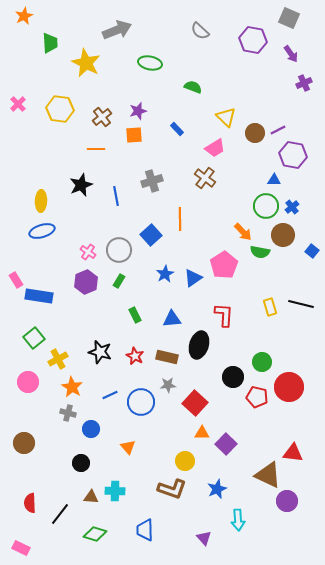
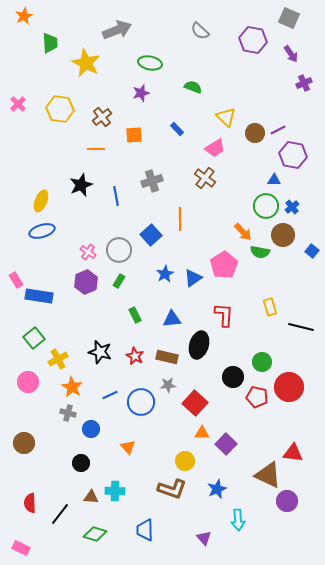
purple star at (138, 111): moved 3 px right, 18 px up
yellow ellipse at (41, 201): rotated 20 degrees clockwise
black line at (301, 304): moved 23 px down
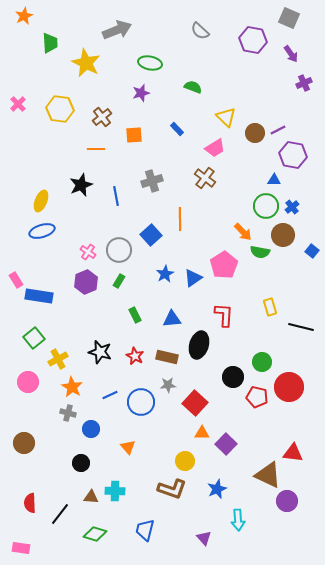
blue trapezoid at (145, 530): rotated 15 degrees clockwise
pink rectangle at (21, 548): rotated 18 degrees counterclockwise
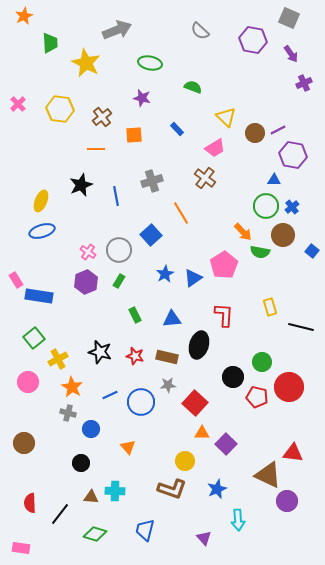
purple star at (141, 93): moved 1 px right, 5 px down; rotated 30 degrees clockwise
orange line at (180, 219): moved 1 px right, 6 px up; rotated 30 degrees counterclockwise
red star at (135, 356): rotated 12 degrees counterclockwise
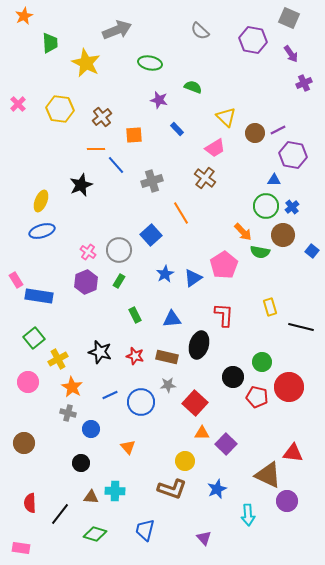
purple star at (142, 98): moved 17 px right, 2 px down
blue line at (116, 196): moved 31 px up; rotated 30 degrees counterclockwise
cyan arrow at (238, 520): moved 10 px right, 5 px up
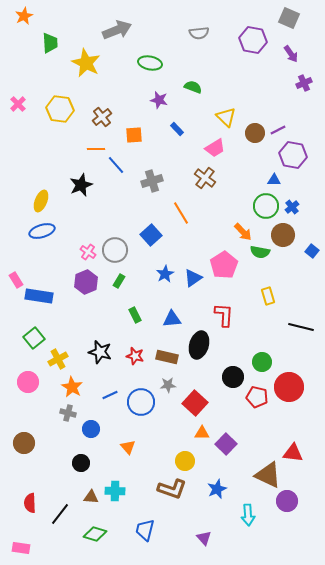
gray semicircle at (200, 31): moved 1 px left, 2 px down; rotated 48 degrees counterclockwise
gray circle at (119, 250): moved 4 px left
yellow rectangle at (270, 307): moved 2 px left, 11 px up
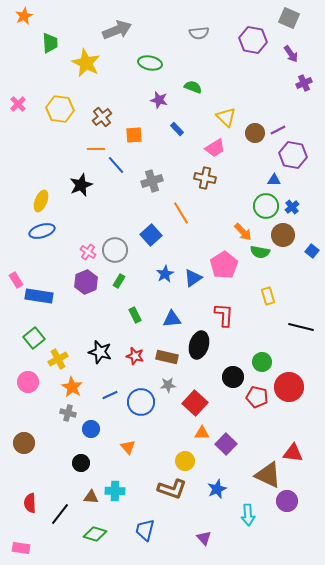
brown cross at (205, 178): rotated 25 degrees counterclockwise
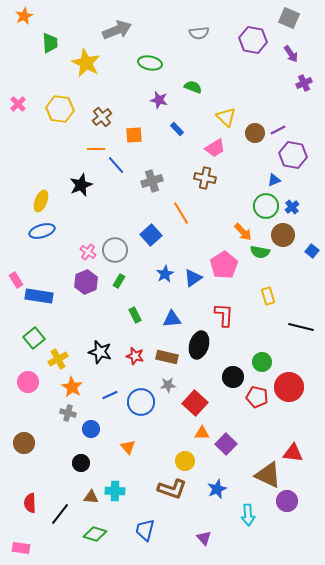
blue triangle at (274, 180): rotated 24 degrees counterclockwise
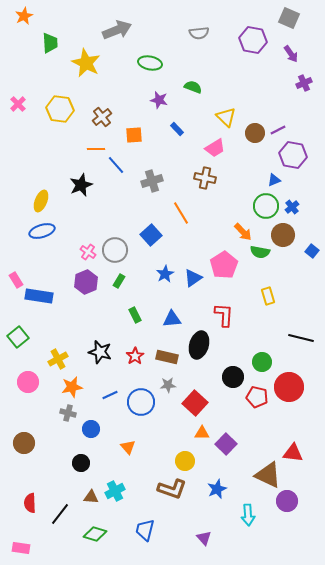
black line at (301, 327): moved 11 px down
green square at (34, 338): moved 16 px left, 1 px up
red star at (135, 356): rotated 24 degrees clockwise
orange star at (72, 387): rotated 30 degrees clockwise
cyan cross at (115, 491): rotated 30 degrees counterclockwise
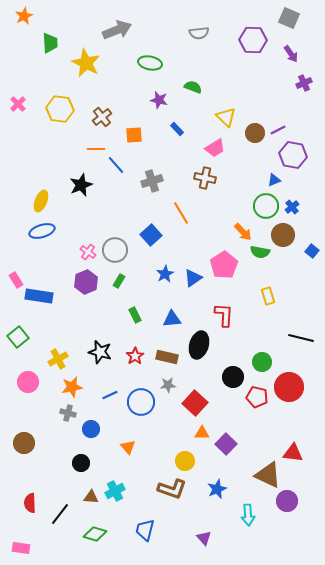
purple hexagon at (253, 40): rotated 8 degrees counterclockwise
